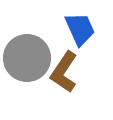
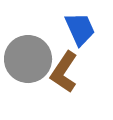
gray circle: moved 1 px right, 1 px down
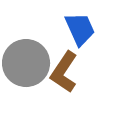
gray circle: moved 2 px left, 4 px down
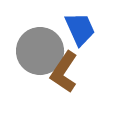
gray circle: moved 14 px right, 12 px up
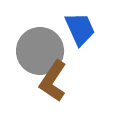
brown L-shape: moved 11 px left, 9 px down
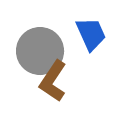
blue trapezoid: moved 11 px right, 5 px down
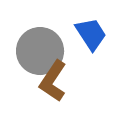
blue trapezoid: rotated 9 degrees counterclockwise
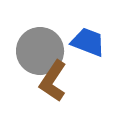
blue trapezoid: moved 3 px left, 8 px down; rotated 36 degrees counterclockwise
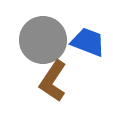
gray circle: moved 3 px right, 11 px up
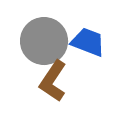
gray circle: moved 1 px right, 1 px down
